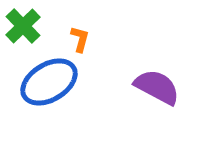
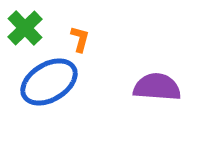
green cross: moved 2 px right, 2 px down
purple semicircle: rotated 24 degrees counterclockwise
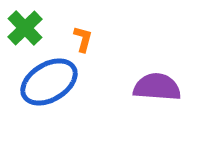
orange L-shape: moved 3 px right
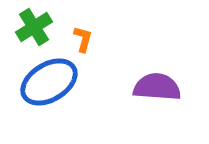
green cross: moved 9 px right, 1 px up; rotated 12 degrees clockwise
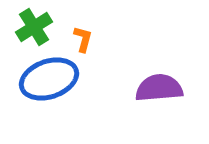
blue ellipse: moved 3 px up; rotated 12 degrees clockwise
purple semicircle: moved 2 px right, 1 px down; rotated 9 degrees counterclockwise
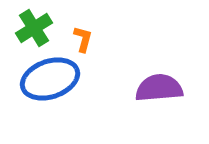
green cross: moved 1 px down
blue ellipse: moved 1 px right
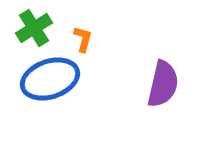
purple semicircle: moved 4 px right, 4 px up; rotated 108 degrees clockwise
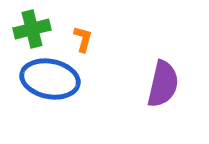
green cross: moved 2 px left, 1 px down; rotated 18 degrees clockwise
blue ellipse: rotated 30 degrees clockwise
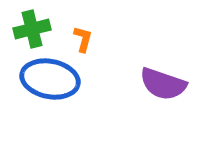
purple semicircle: rotated 96 degrees clockwise
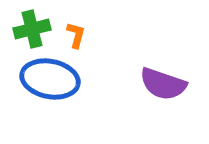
orange L-shape: moved 7 px left, 4 px up
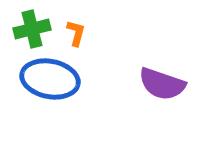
orange L-shape: moved 2 px up
purple semicircle: moved 1 px left
